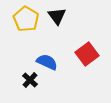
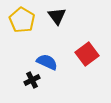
yellow pentagon: moved 4 px left, 1 px down
black cross: moved 2 px right; rotated 21 degrees clockwise
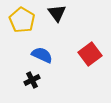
black triangle: moved 3 px up
red square: moved 3 px right
blue semicircle: moved 5 px left, 7 px up
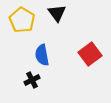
blue semicircle: rotated 125 degrees counterclockwise
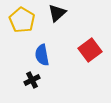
black triangle: rotated 24 degrees clockwise
red square: moved 4 px up
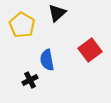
yellow pentagon: moved 5 px down
blue semicircle: moved 5 px right, 5 px down
black cross: moved 2 px left
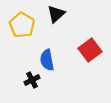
black triangle: moved 1 px left, 1 px down
black cross: moved 2 px right
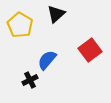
yellow pentagon: moved 2 px left
blue semicircle: rotated 50 degrees clockwise
black cross: moved 2 px left
